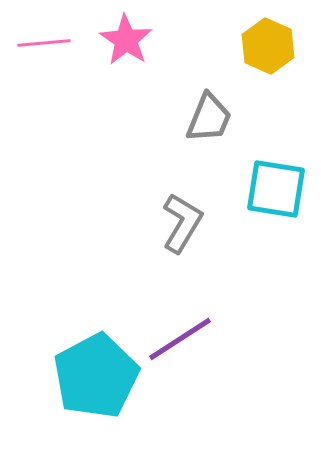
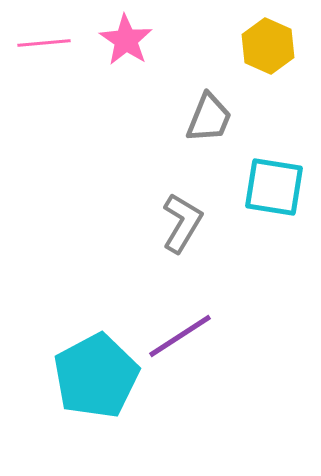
cyan square: moved 2 px left, 2 px up
purple line: moved 3 px up
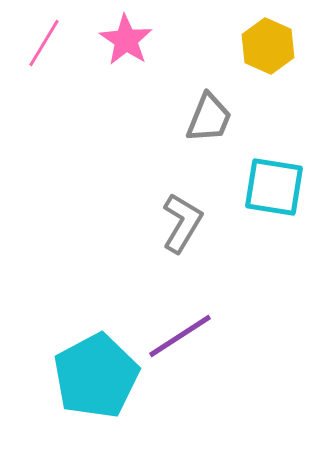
pink line: rotated 54 degrees counterclockwise
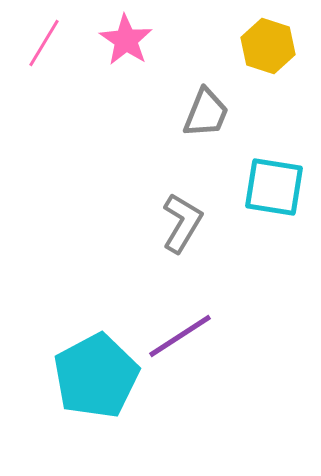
yellow hexagon: rotated 6 degrees counterclockwise
gray trapezoid: moved 3 px left, 5 px up
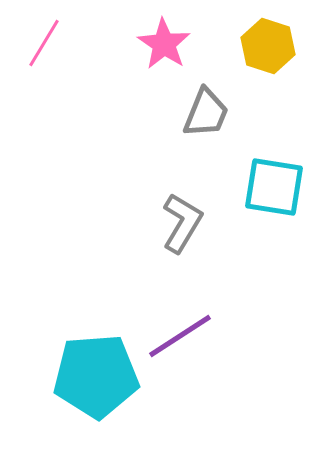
pink star: moved 38 px right, 4 px down
cyan pentagon: rotated 24 degrees clockwise
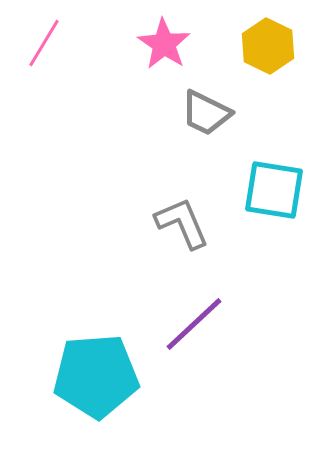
yellow hexagon: rotated 8 degrees clockwise
gray trapezoid: rotated 94 degrees clockwise
cyan square: moved 3 px down
gray L-shape: rotated 54 degrees counterclockwise
purple line: moved 14 px right, 12 px up; rotated 10 degrees counterclockwise
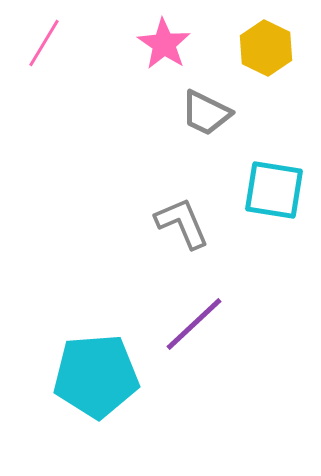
yellow hexagon: moved 2 px left, 2 px down
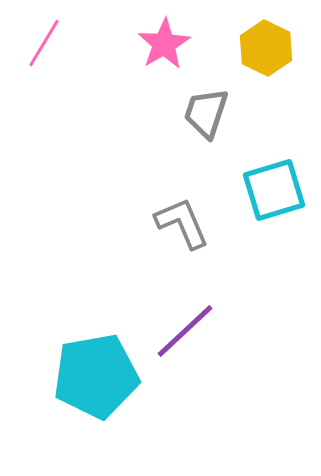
pink star: rotated 8 degrees clockwise
gray trapezoid: rotated 82 degrees clockwise
cyan square: rotated 26 degrees counterclockwise
purple line: moved 9 px left, 7 px down
cyan pentagon: rotated 6 degrees counterclockwise
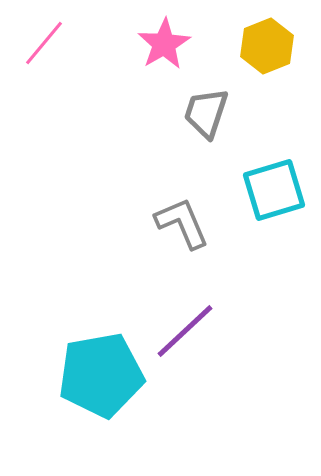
pink line: rotated 9 degrees clockwise
yellow hexagon: moved 1 px right, 2 px up; rotated 12 degrees clockwise
cyan pentagon: moved 5 px right, 1 px up
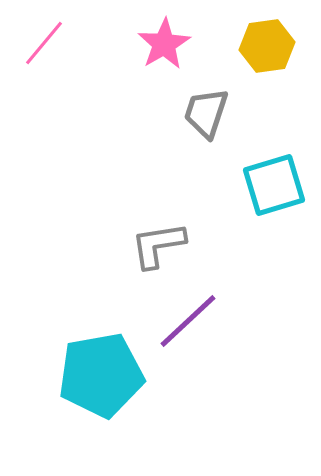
yellow hexagon: rotated 14 degrees clockwise
cyan square: moved 5 px up
gray L-shape: moved 24 px left, 22 px down; rotated 76 degrees counterclockwise
purple line: moved 3 px right, 10 px up
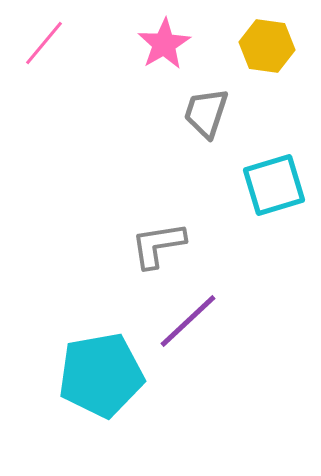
yellow hexagon: rotated 16 degrees clockwise
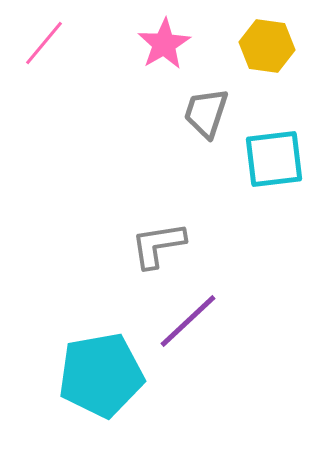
cyan square: moved 26 px up; rotated 10 degrees clockwise
